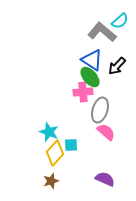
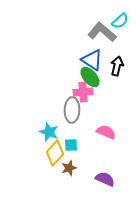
black arrow: rotated 150 degrees clockwise
gray ellipse: moved 28 px left; rotated 15 degrees counterclockwise
pink semicircle: rotated 18 degrees counterclockwise
brown star: moved 18 px right, 13 px up
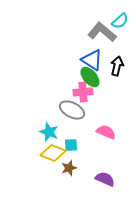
gray ellipse: rotated 65 degrees counterclockwise
yellow diamond: moved 2 px left; rotated 70 degrees clockwise
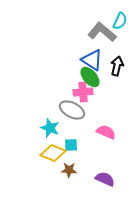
cyan semicircle: rotated 24 degrees counterclockwise
cyan star: moved 1 px right, 4 px up
brown star: moved 2 px down; rotated 21 degrees clockwise
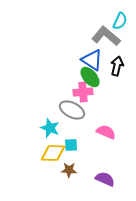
gray L-shape: moved 4 px right, 4 px down
yellow diamond: rotated 20 degrees counterclockwise
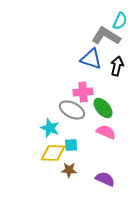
gray L-shape: rotated 8 degrees counterclockwise
blue triangle: moved 1 px left, 1 px up; rotated 15 degrees counterclockwise
green ellipse: moved 13 px right, 31 px down
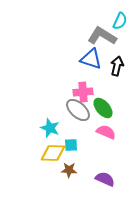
gray L-shape: moved 4 px left
gray ellipse: moved 6 px right; rotated 15 degrees clockwise
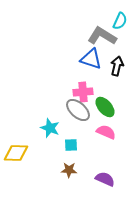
green ellipse: moved 2 px right, 1 px up
yellow diamond: moved 37 px left
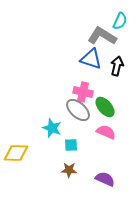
pink cross: rotated 18 degrees clockwise
cyan star: moved 2 px right
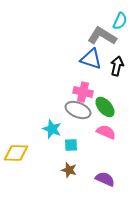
gray ellipse: rotated 20 degrees counterclockwise
cyan star: moved 1 px down
brown star: rotated 14 degrees clockwise
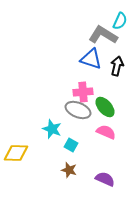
gray L-shape: moved 1 px right, 1 px up
pink cross: rotated 18 degrees counterclockwise
cyan square: rotated 32 degrees clockwise
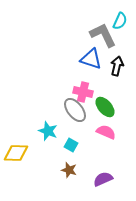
gray L-shape: rotated 32 degrees clockwise
pink cross: rotated 18 degrees clockwise
gray ellipse: moved 3 px left; rotated 30 degrees clockwise
cyan star: moved 4 px left, 2 px down
purple semicircle: moved 2 px left; rotated 48 degrees counterclockwise
